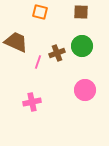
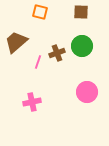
brown trapezoid: rotated 65 degrees counterclockwise
pink circle: moved 2 px right, 2 px down
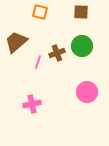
pink cross: moved 2 px down
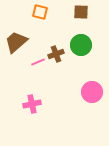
green circle: moved 1 px left, 1 px up
brown cross: moved 1 px left, 1 px down
pink line: rotated 48 degrees clockwise
pink circle: moved 5 px right
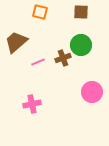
brown cross: moved 7 px right, 4 px down
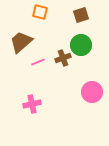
brown square: moved 3 px down; rotated 21 degrees counterclockwise
brown trapezoid: moved 5 px right
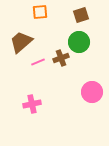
orange square: rotated 21 degrees counterclockwise
green circle: moved 2 px left, 3 px up
brown cross: moved 2 px left
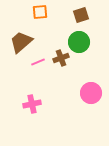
pink circle: moved 1 px left, 1 px down
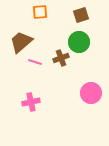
pink line: moved 3 px left; rotated 40 degrees clockwise
pink cross: moved 1 px left, 2 px up
